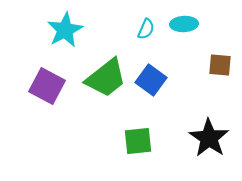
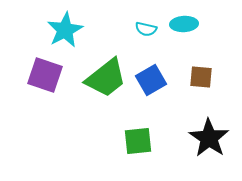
cyan semicircle: rotated 80 degrees clockwise
brown square: moved 19 px left, 12 px down
blue square: rotated 24 degrees clockwise
purple square: moved 2 px left, 11 px up; rotated 9 degrees counterclockwise
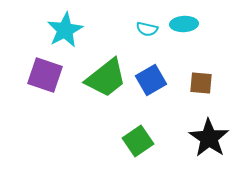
cyan semicircle: moved 1 px right
brown square: moved 6 px down
green square: rotated 28 degrees counterclockwise
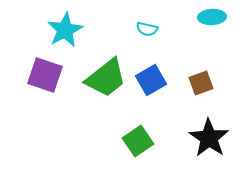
cyan ellipse: moved 28 px right, 7 px up
brown square: rotated 25 degrees counterclockwise
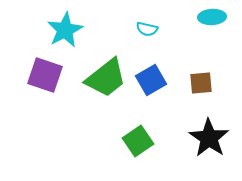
brown square: rotated 15 degrees clockwise
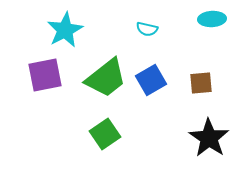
cyan ellipse: moved 2 px down
purple square: rotated 30 degrees counterclockwise
green square: moved 33 px left, 7 px up
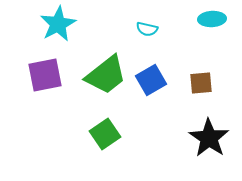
cyan star: moved 7 px left, 6 px up
green trapezoid: moved 3 px up
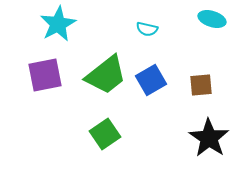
cyan ellipse: rotated 20 degrees clockwise
brown square: moved 2 px down
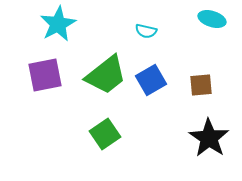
cyan semicircle: moved 1 px left, 2 px down
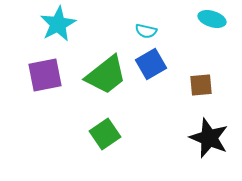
blue square: moved 16 px up
black star: rotated 12 degrees counterclockwise
